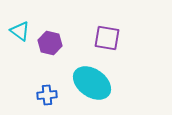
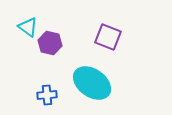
cyan triangle: moved 8 px right, 4 px up
purple square: moved 1 px right, 1 px up; rotated 12 degrees clockwise
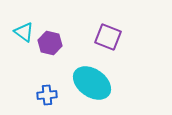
cyan triangle: moved 4 px left, 5 px down
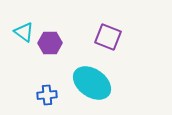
purple hexagon: rotated 15 degrees counterclockwise
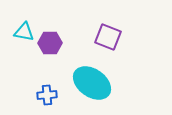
cyan triangle: rotated 25 degrees counterclockwise
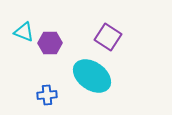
cyan triangle: rotated 10 degrees clockwise
purple square: rotated 12 degrees clockwise
cyan ellipse: moved 7 px up
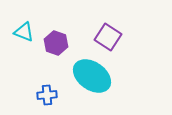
purple hexagon: moved 6 px right; rotated 20 degrees clockwise
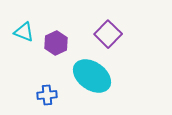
purple square: moved 3 px up; rotated 12 degrees clockwise
purple hexagon: rotated 15 degrees clockwise
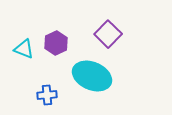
cyan triangle: moved 17 px down
cyan ellipse: rotated 12 degrees counterclockwise
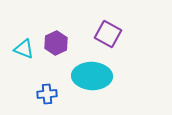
purple square: rotated 16 degrees counterclockwise
cyan ellipse: rotated 21 degrees counterclockwise
blue cross: moved 1 px up
